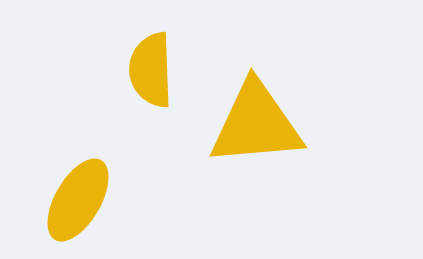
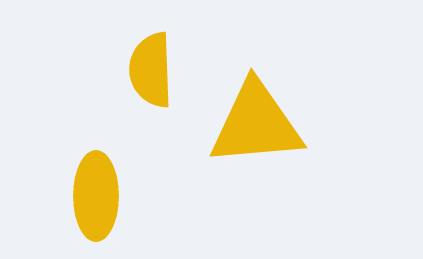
yellow ellipse: moved 18 px right, 4 px up; rotated 30 degrees counterclockwise
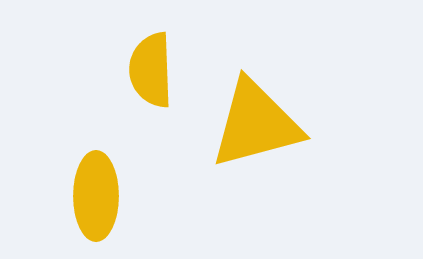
yellow triangle: rotated 10 degrees counterclockwise
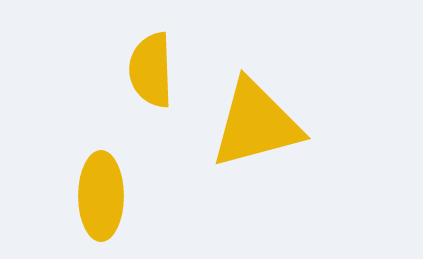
yellow ellipse: moved 5 px right
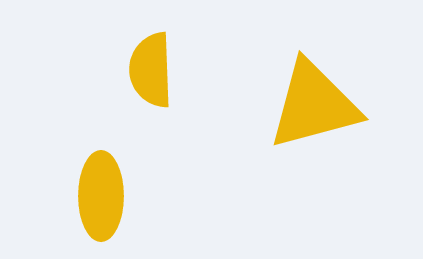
yellow triangle: moved 58 px right, 19 px up
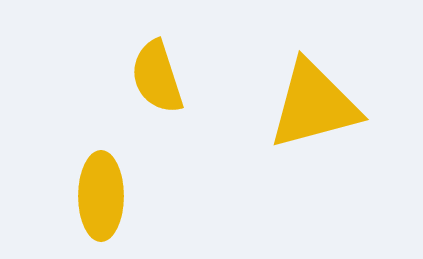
yellow semicircle: moved 6 px right, 7 px down; rotated 16 degrees counterclockwise
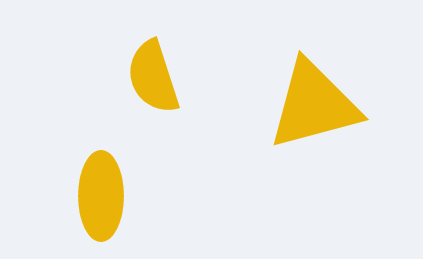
yellow semicircle: moved 4 px left
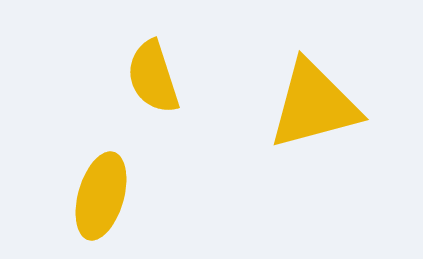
yellow ellipse: rotated 16 degrees clockwise
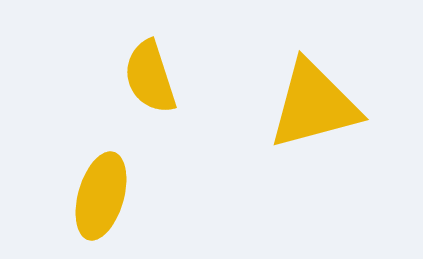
yellow semicircle: moved 3 px left
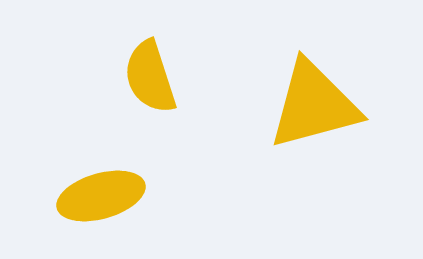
yellow ellipse: rotated 58 degrees clockwise
